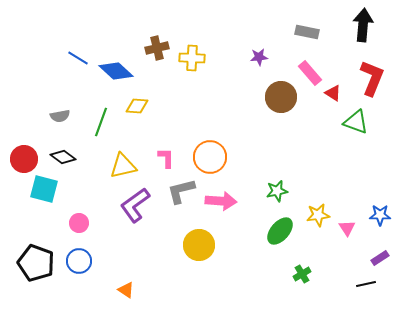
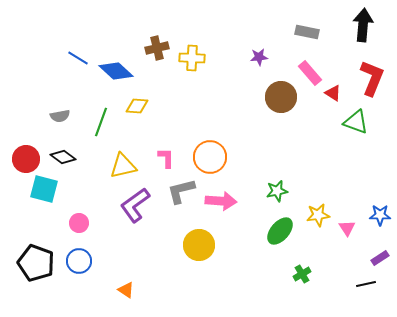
red circle: moved 2 px right
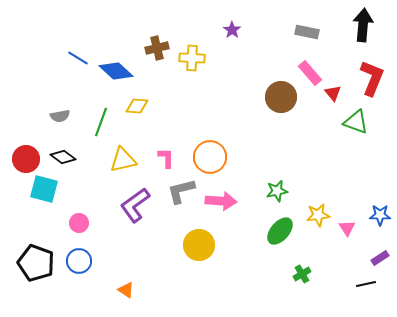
purple star: moved 27 px left, 27 px up; rotated 30 degrees counterclockwise
red triangle: rotated 18 degrees clockwise
yellow triangle: moved 6 px up
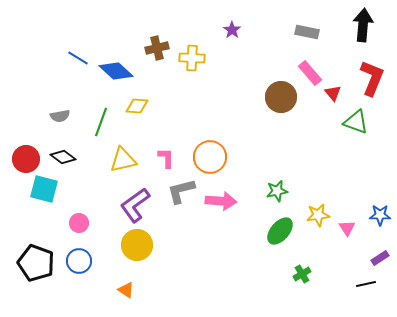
yellow circle: moved 62 px left
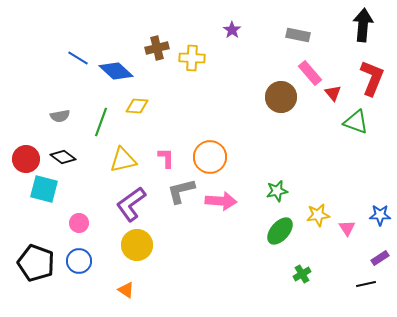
gray rectangle: moved 9 px left, 3 px down
purple L-shape: moved 4 px left, 1 px up
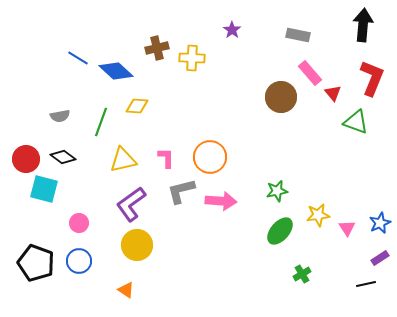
blue star: moved 8 px down; rotated 25 degrees counterclockwise
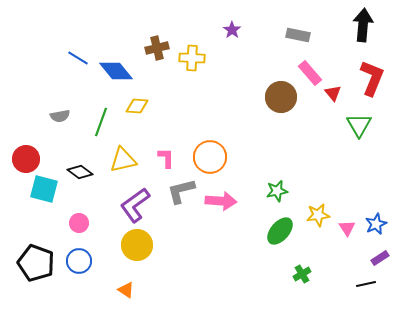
blue diamond: rotated 8 degrees clockwise
green triangle: moved 3 px right, 3 px down; rotated 40 degrees clockwise
black diamond: moved 17 px right, 15 px down
purple L-shape: moved 4 px right, 1 px down
blue star: moved 4 px left, 1 px down
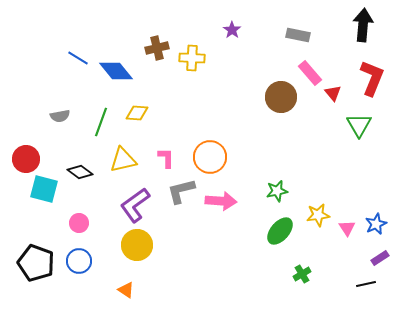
yellow diamond: moved 7 px down
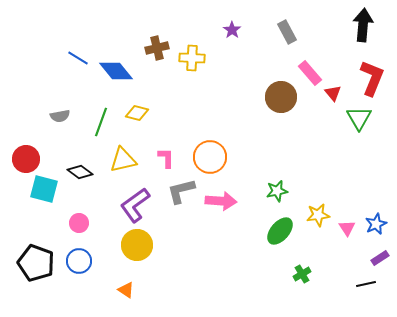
gray rectangle: moved 11 px left, 3 px up; rotated 50 degrees clockwise
yellow diamond: rotated 10 degrees clockwise
green triangle: moved 7 px up
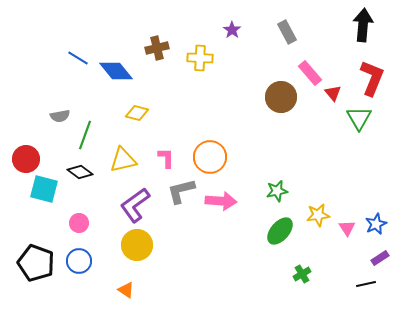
yellow cross: moved 8 px right
green line: moved 16 px left, 13 px down
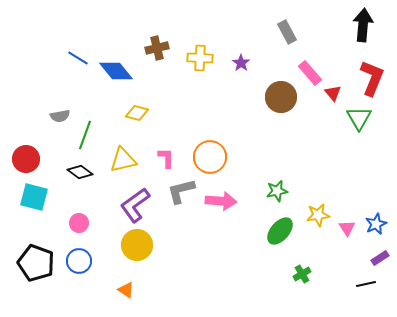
purple star: moved 9 px right, 33 px down
cyan square: moved 10 px left, 8 px down
